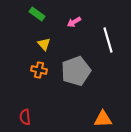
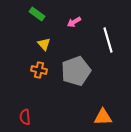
orange triangle: moved 2 px up
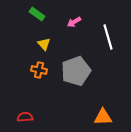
white line: moved 3 px up
red semicircle: rotated 91 degrees clockwise
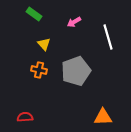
green rectangle: moved 3 px left
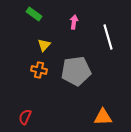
pink arrow: rotated 128 degrees clockwise
yellow triangle: moved 1 px down; rotated 24 degrees clockwise
gray pentagon: rotated 12 degrees clockwise
red semicircle: rotated 63 degrees counterclockwise
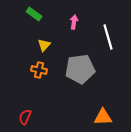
gray pentagon: moved 4 px right, 2 px up
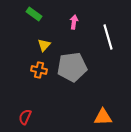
gray pentagon: moved 8 px left, 2 px up
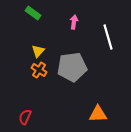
green rectangle: moved 1 px left, 1 px up
yellow triangle: moved 6 px left, 6 px down
orange cross: rotated 21 degrees clockwise
orange triangle: moved 5 px left, 3 px up
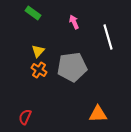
pink arrow: rotated 32 degrees counterclockwise
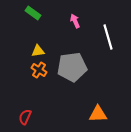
pink arrow: moved 1 px right, 1 px up
yellow triangle: rotated 40 degrees clockwise
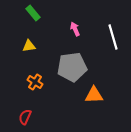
green rectangle: rotated 14 degrees clockwise
pink arrow: moved 8 px down
white line: moved 5 px right
yellow triangle: moved 9 px left, 5 px up
orange cross: moved 4 px left, 12 px down
orange triangle: moved 4 px left, 19 px up
